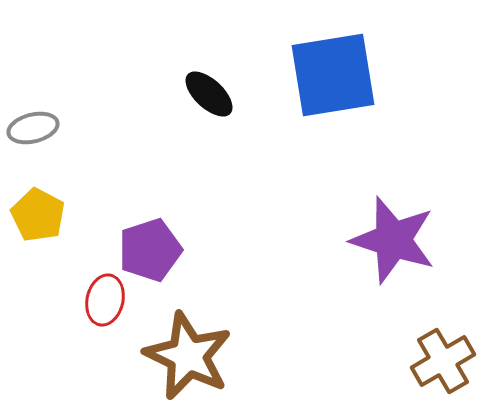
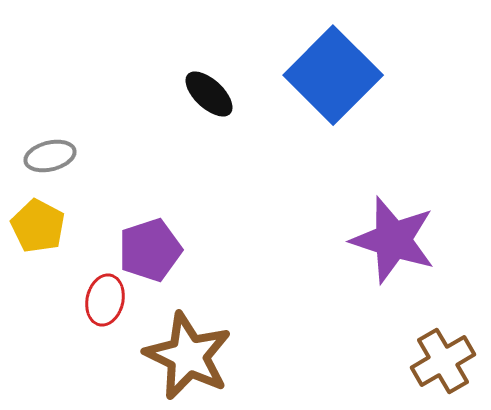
blue square: rotated 36 degrees counterclockwise
gray ellipse: moved 17 px right, 28 px down
yellow pentagon: moved 11 px down
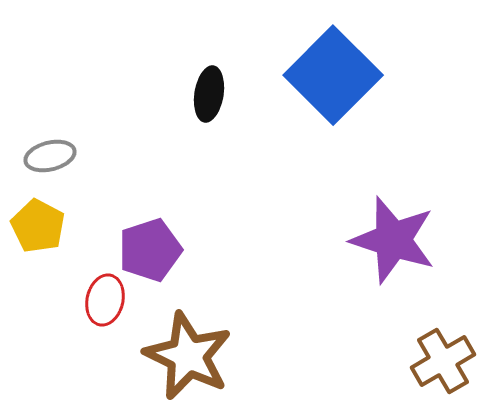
black ellipse: rotated 56 degrees clockwise
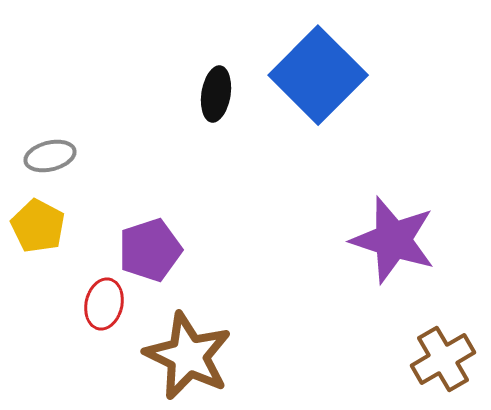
blue square: moved 15 px left
black ellipse: moved 7 px right
red ellipse: moved 1 px left, 4 px down
brown cross: moved 2 px up
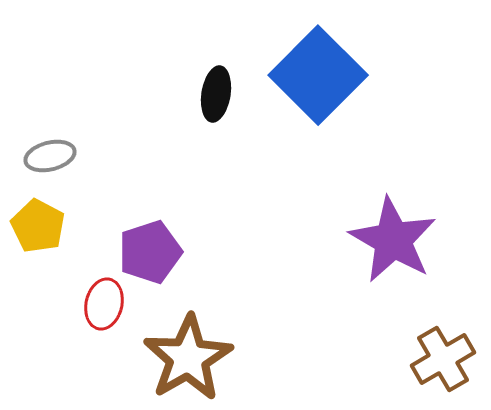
purple star: rotated 12 degrees clockwise
purple pentagon: moved 2 px down
brown star: moved 2 px down; rotated 16 degrees clockwise
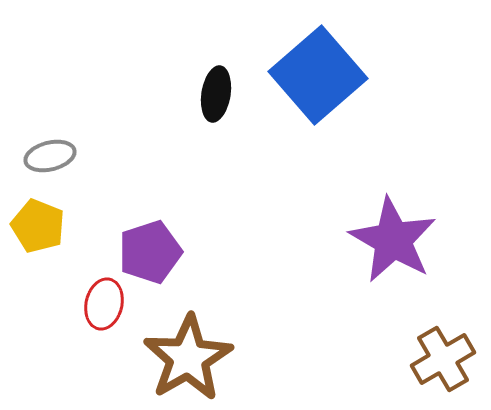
blue square: rotated 4 degrees clockwise
yellow pentagon: rotated 6 degrees counterclockwise
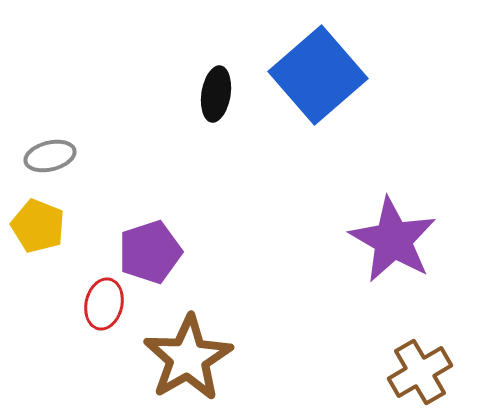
brown cross: moved 23 px left, 13 px down
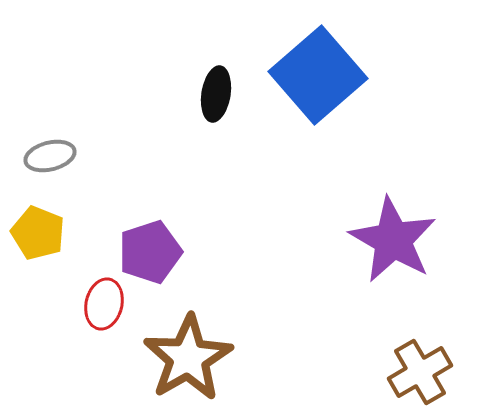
yellow pentagon: moved 7 px down
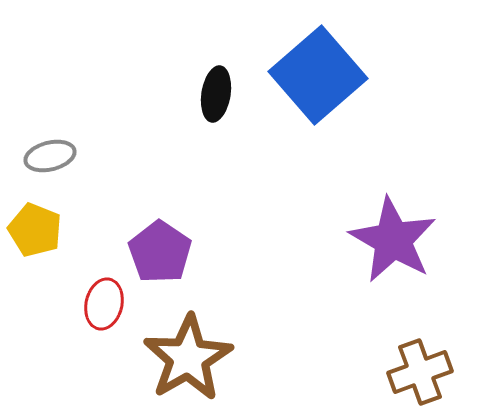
yellow pentagon: moved 3 px left, 3 px up
purple pentagon: moved 10 px right; rotated 20 degrees counterclockwise
brown cross: rotated 10 degrees clockwise
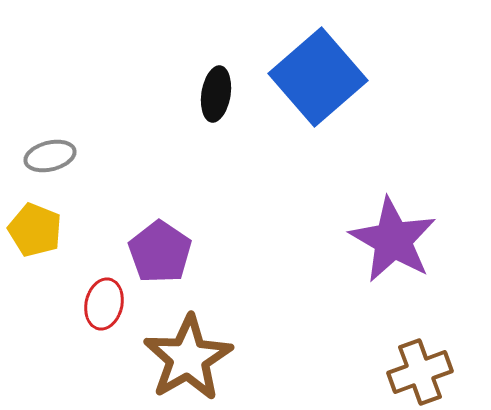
blue square: moved 2 px down
